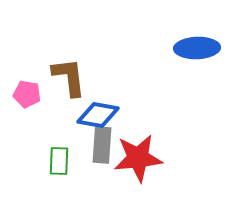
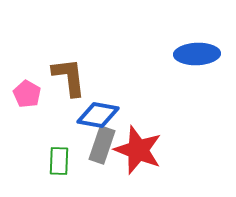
blue ellipse: moved 6 px down
pink pentagon: rotated 20 degrees clockwise
gray rectangle: rotated 15 degrees clockwise
red star: moved 8 px up; rotated 27 degrees clockwise
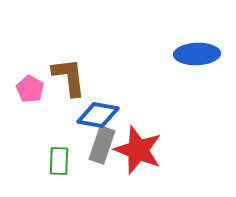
pink pentagon: moved 3 px right, 5 px up
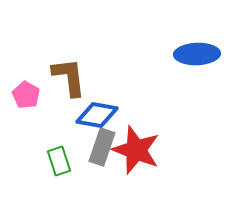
pink pentagon: moved 4 px left, 6 px down
blue diamond: moved 1 px left
gray rectangle: moved 2 px down
red star: moved 2 px left
green rectangle: rotated 20 degrees counterclockwise
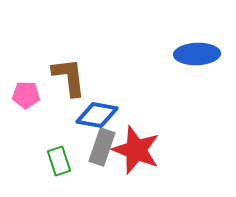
pink pentagon: rotated 28 degrees counterclockwise
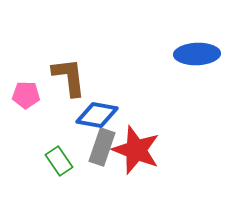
green rectangle: rotated 16 degrees counterclockwise
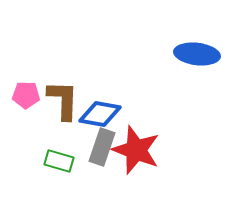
blue ellipse: rotated 9 degrees clockwise
brown L-shape: moved 6 px left, 23 px down; rotated 9 degrees clockwise
blue diamond: moved 3 px right, 1 px up
green rectangle: rotated 40 degrees counterclockwise
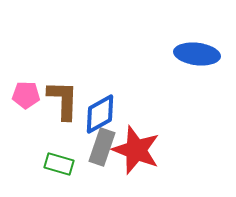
blue diamond: rotated 39 degrees counterclockwise
green rectangle: moved 3 px down
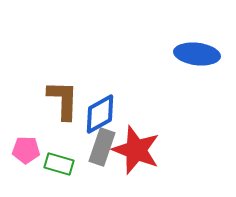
pink pentagon: moved 55 px down
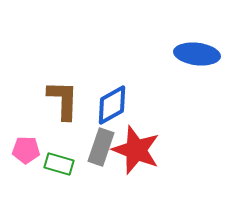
blue diamond: moved 12 px right, 9 px up
gray rectangle: moved 1 px left
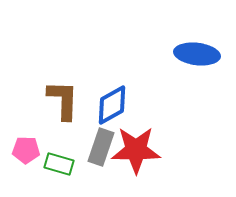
red star: rotated 21 degrees counterclockwise
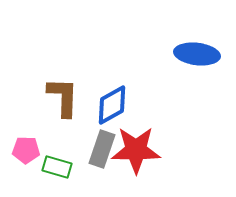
brown L-shape: moved 3 px up
gray rectangle: moved 1 px right, 2 px down
green rectangle: moved 2 px left, 3 px down
